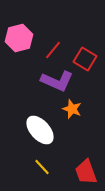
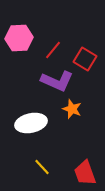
pink hexagon: rotated 12 degrees clockwise
white ellipse: moved 9 px left, 7 px up; rotated 60 degrees counterclockwise
red trapezoid: moved 1 px left, 1 px down
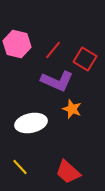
pink hexagon: moved 2 px left, 6 px down; rotated 16 degrees clockwise
yellow line: moved 22 px left
red trapezoid: moved 17 px left, 1 px up; rotated 28 degrees counterclockwise
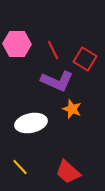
pink hexagon: rotated 12 degrees counterclockwise
red line: rotated 66 degrees counterclockwise
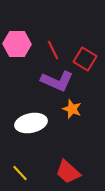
yellow line: moved 6 px down
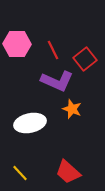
red square: rotated 20 degrees clockwise
white ellipse: moved 1 px left
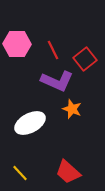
white ellipse: rotated 16 degrees counterclockwise
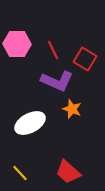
red square: rotated 20 degrees counterclockwise
